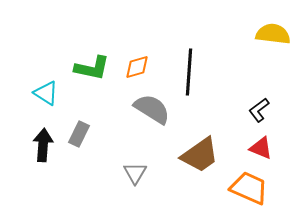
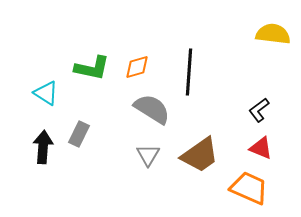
black arrow: moved 2 px down
gray triangle: moved 13 px right, 18 px up
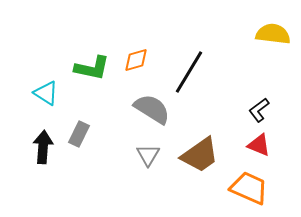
orange diamond: moved 1 px left, 7 px up
black line: rotated 27 degrees clockwise
red triangle: moved 2 px left, 3 px up
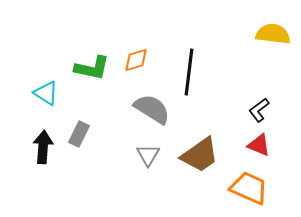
black line: rotated 24 degrees counterclockwise
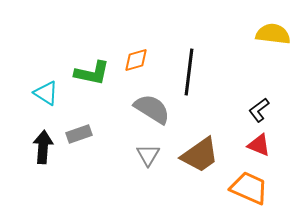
green L-shape: moved 5 px down
gray rectangle: rotated 45 degrees clockwise
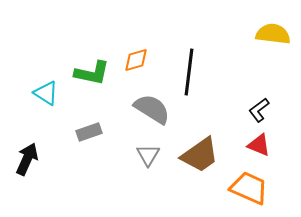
gray rectangle: moved 10 px right, 2 px up
black arrow: moved 16 px left, 12 px down; rotated 20 degrees clockwise
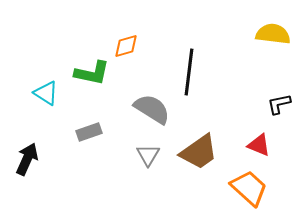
orange diamond: moved 10 px left, 14 px up
black L-shape: moved 20 px right, 6 px up; rotated 25 degrees clockwise
brown trapezoid: moved 1 px left, 3 px up
orange trapezoid: rotated 18 degrees clockwise
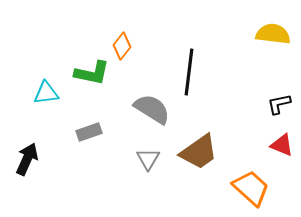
orange diamond: moved 4 px left; rotated 36 degrees counterclockwise
cyan triangle: rotated 40 degrees counterclockwise
red triangle: moved 23 px right
gray triangle: moved 4 px down
orange trapezoid: moved 2 px right
